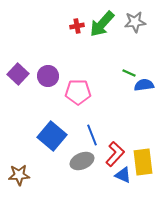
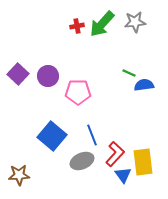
blue triangle: rotated 30 degrees clockwise
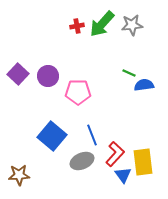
gray star: moved 3 px left, 3 px down
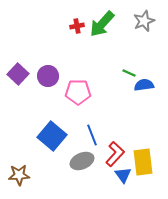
gray star: moved 12 px right, 4 px up; rotated 15 degrees counterclockwise
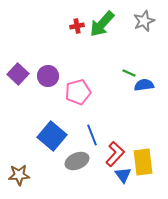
pink pentagon: rotated 15 degrees counterclockwise
gray ellipse: moved 5 px left
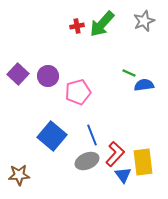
gray ellipse: moved 10 px right
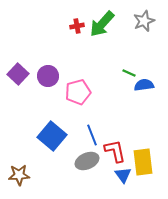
red L-shape: moved 3 px up; rotated 55 degrees counterclockwise
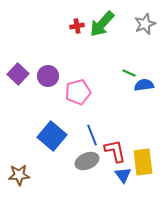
gray star: moved 1 px right, 3 px down
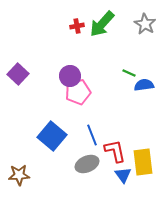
gray star: rotated 20 degrees counterclockwise
purple circle: moved 22 px right
gray ellipse: moved 3 px down
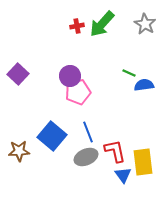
blue line: moved 4 px left, 3 px up
gray ellipse: moved 1 px left, 7 px up
brown star: moved 24 px up
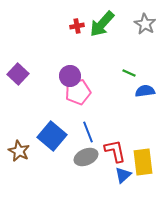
blue semicircle: moved 1 px right, 6 px down
brown star: rotated 30 degrees clockwise
blue triangle: rotated 24 degrees clockwise
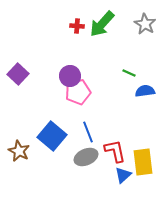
red cross: rotated 16 degrees clockwise
